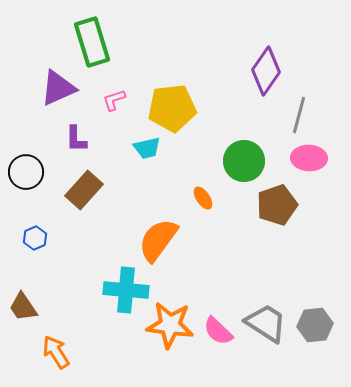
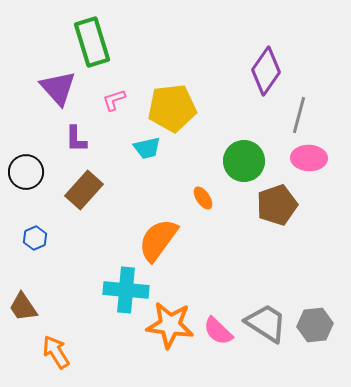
purple triangle: rotated 48 degrees counterclockwise
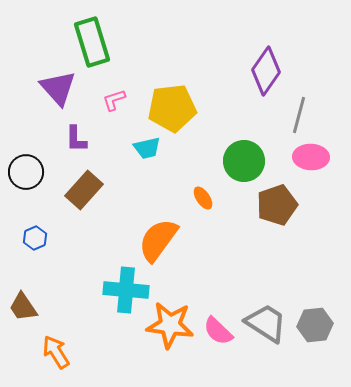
pink ellipse: moved 2 px right, 1 px up
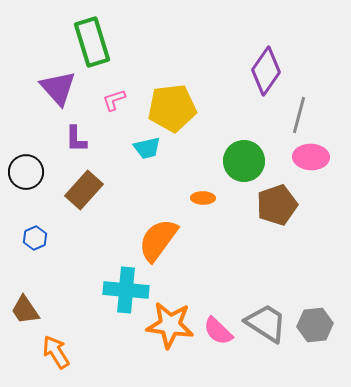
orange ellipse: rotated 55 degrees counterclockwise
brown trapezoid: moved 2 px right, 3 px down
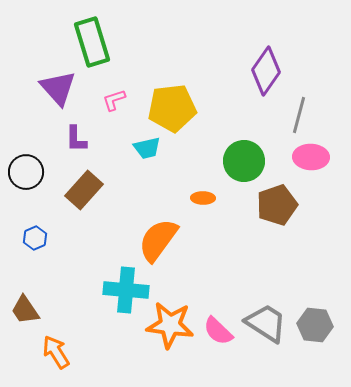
gray hexagon: rotated 12 degrees clockwise
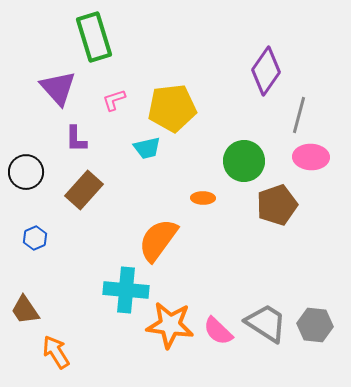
green rectangle: moved 2 px right, 5 px up
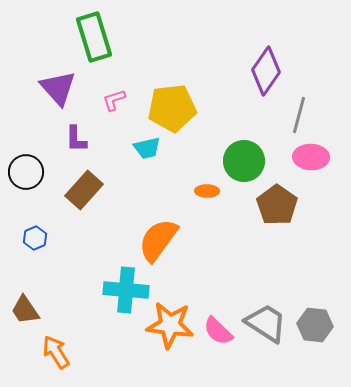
orange ellipse: moved 4 px right, 7 px up
brown pentagon: rotated 18 degrees counterclockwise
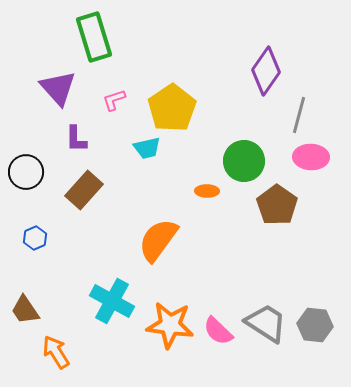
yellow pentagon: rotated 27 degrees counterclockwise
cyan cross: moved 14 px left, 11 px down; rotated 24 degrees clockwise
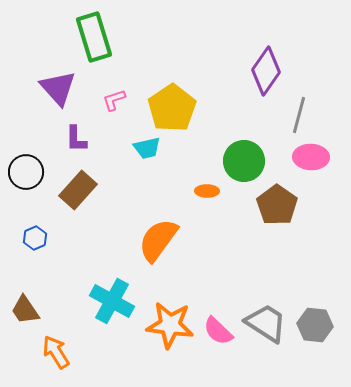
brown rectangle: moved 6 px left
